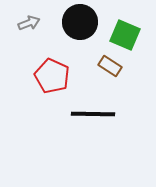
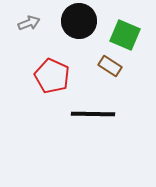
black circle: moved 1 px left, 1 px up
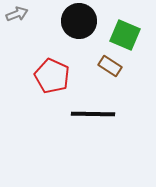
gray arrow: moved 12 px left, 9 px up
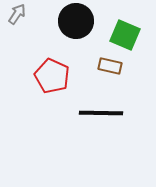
gray arrow: rotated 35 degrees counterclockwise
black circle: moved 3 px left
brown rectangle: rotated 20 degrees counterclockwise
black line: moved 8 px right, 1 px up
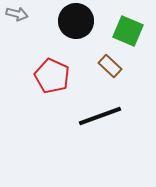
gray arrow: rotated 70 degrees clockwise
green square: moved 3 px right, 4 px up
brown rectangle: rotated 30 degrees clockwise
black line: moved 1 px left, 3 px down; rotated 21 degrees counterclockwise
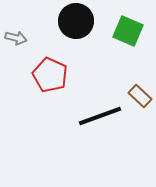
gray arrow: moved 1 px left, 24 px down
brown rectangle: moved 30 px right, 30 px down
red pentagon: moved 2 px left, 1 px up
